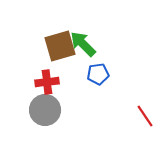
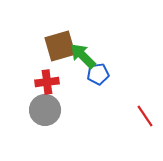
green arrow: moved 12 px down
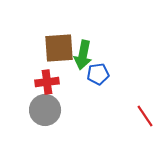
brown square: moved 1 px left, 2 px down; rotated 12 degrees clockwise
green arrow: moved 1 px up; rotated 124 degrees counterclockwise
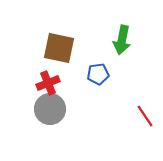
brown square: rotated 16 degrees clockwise
green arrow: moved 39 px right, 15 px up
red cross: moved 1 px right, 1 px down; rotated 15 degrees counterclockwise
gray circle: moved 5 px right, 1 px up
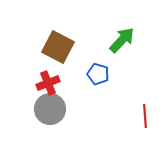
green arrow: rotated 148 degrees counterclockwise
brown square: moved 1 px left, 1 px up; rotated 16 degrees clockwise
blue pentagon: rotated 25 degrees clockwise
red line: rotated 30 degrees clockwise
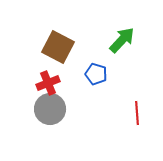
blue pentagon: moved 2 px left
red line: moved 8 px left, 3 px up
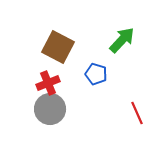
red line: rotated 20 degrees counterclockwise
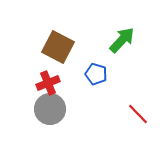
red line: moved 1 px right, 1 px down; rotated 20 degrees counterclockwise
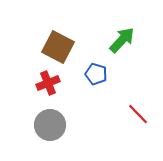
gray circle: moved 16 px down
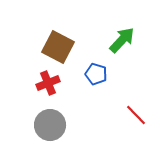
red line: moved 2 px left, 1 px down
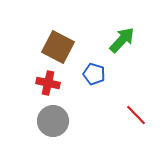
blue pentagon: moved 2 px left
red cross: rotated 35 degrees clockwise
gray circle: moved 3 px right, 4 px up
